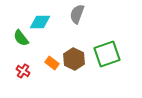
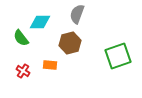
green square: moved 11 px right, 2 px down
brown hexagon: moved 4 px left, 16 px up; rotated 20 degrees clockwise
orange rectangle: moved 2 px left, 2 px down; rotated 32 degrees counterclockwise
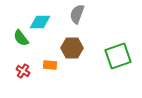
brown hexagon: moved 2 px right, 5 px down; rotated 15 degrees clockwise
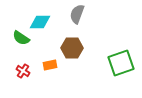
green semicircle: rotated 18 degrees counterclockwise
green square: moved 3 px right, 7 px down
orange rectangle: rotated 16 degrees counterclockwise
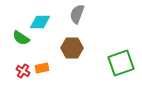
orange rectangle: moved 8 px left, 3 px down
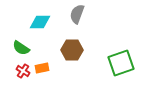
green semicircle: moved 10 px down
brown hexagon: moved 2 px down
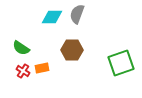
cyan diamond: moved 12 px right, 5 px up
